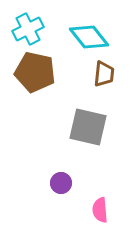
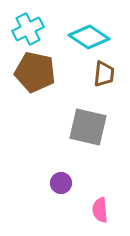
cyan diamond: rotated 18 degrees counterclockwise
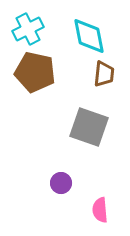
cyan diamond: moved 1 px up; rotated 45 degrees clockwise
gray square: moved 1 px right; rotated 6 degrees clockwise
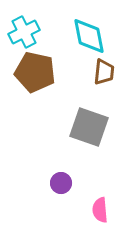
cyan cross: moved 4 px left, 3 px down
brown trapezoid: moved 2 px up
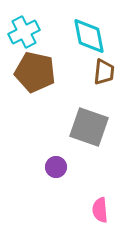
purple circle: moved 5 px left, 16 px up
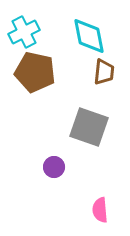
purple circle: moved 2 px left
